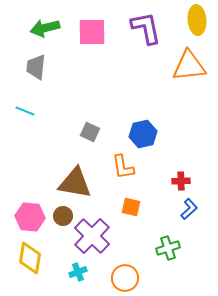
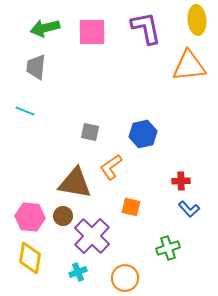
gray square: rotated 12 degrees counterclockwise
orange L-shape: moved 12 px left; rotated 64 degrees clockwise
blue L-shape: rotated 90 degrees clockwise
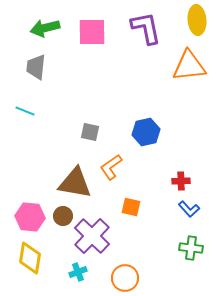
blue hexagon: moved 3 px right, 2 px up
green cross: moved 23 px right; rotated 25 degrees clockwise
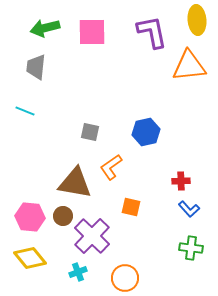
purple L-shape: moved 6 px right, 4 px down
yellow diamond: rotated 48 degrees counterclockwise
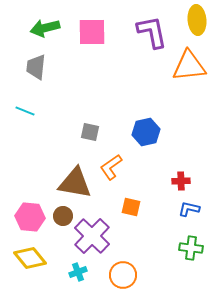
blue L-shape: rotated 145 degrees clockwise
orange circle: moved 2 px left, 3 px up
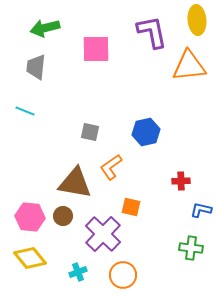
pink square: moved 4 px right, 17 px down
blue L-shape: moved 12 px right, 1 px down
purple cross: moved 11 px right, 2 px up
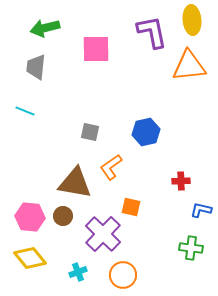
yellow ellipse: moved 5 px left
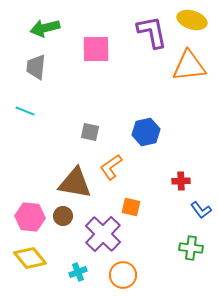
yellow ellipse: rotated 68 degrees counterclockwise
blue L-shape: rotated 140 degrees counterclockwise
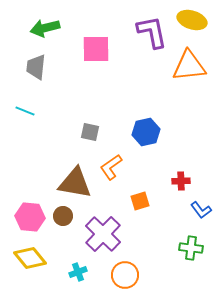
orange square: moved 9 px right, 6 px up; rotated 30 degrees counterclockwise
orange circle: moved 2 px right
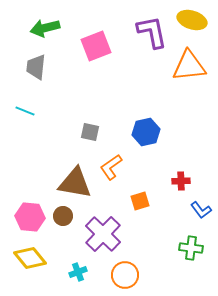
pink square: moved 3 px up; rotated 20 degrees counterclockwise
